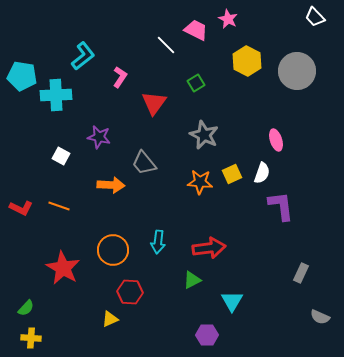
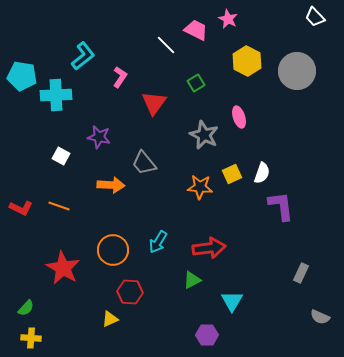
pink ellipse: moved 37 px left, 23 px up
orange star: moved 5 px down
cyan arrow: rotated 25 degrees clockwise
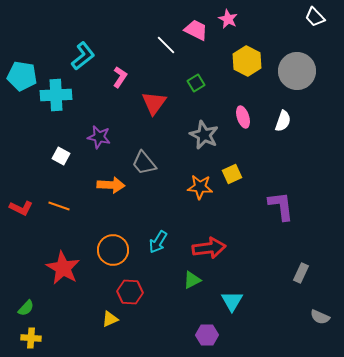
pink ellipse: moved 4 px right
white semicircle: moved 21 px right, 52 px up
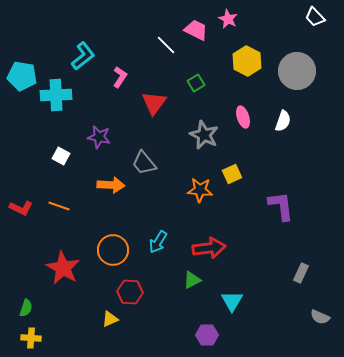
orange star: moved 3 px down
green semicircle: rotated 24 degrees counterclockwise
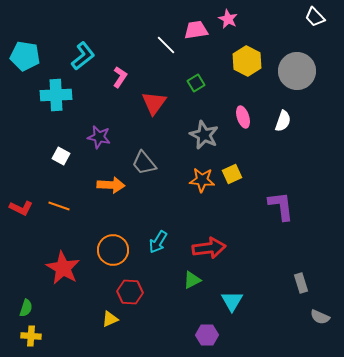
pink trapezoid: rotated 35 degrees counterclockwise
cyan pentagon: moved 3 px right, 20 px up
orange star: moved 2 px right, 10 px up
gray rectangle: moved 10 px down; rotated 42 degrees counterclockwise
yellow cross: moved 2 px up
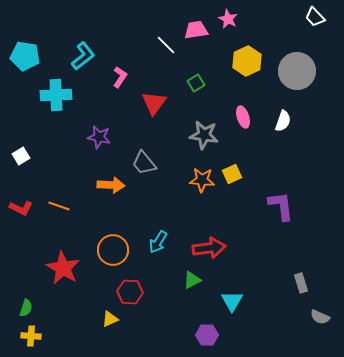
yellow hexagon: rotated 8 degrees clockwise
gray star: rotated 16 degrees counterclockwise
white square: moved 40 px left; rotated 30 degrees clockwise
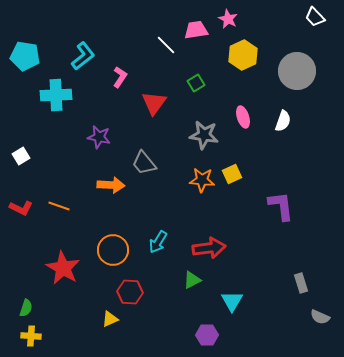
yellow hexagon: moved 4 px left, 6 px up
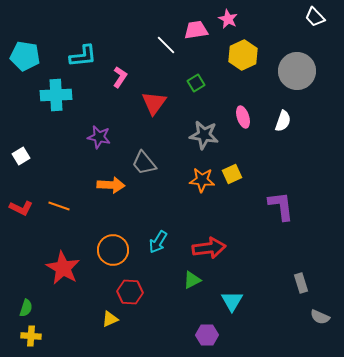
cyan L-shape: rotated 32 degrees clockwise
